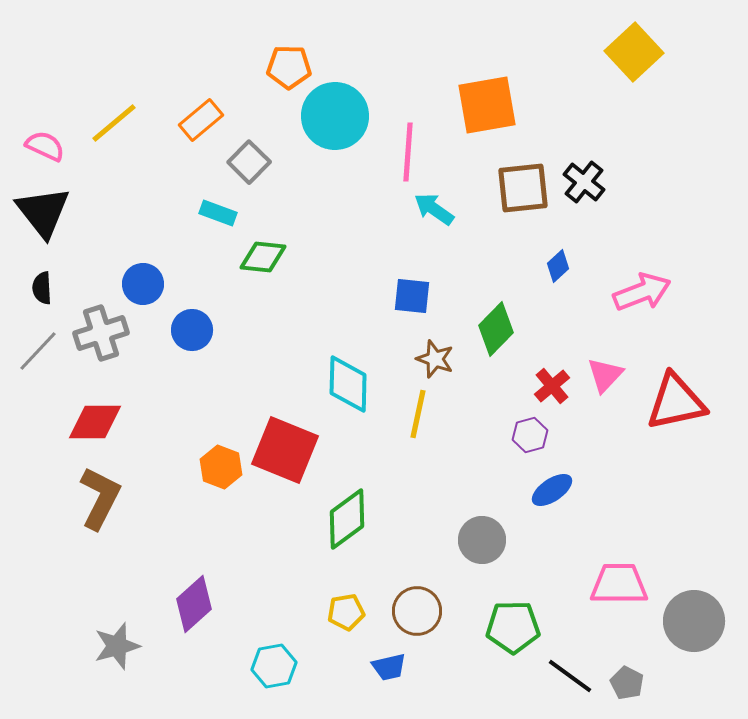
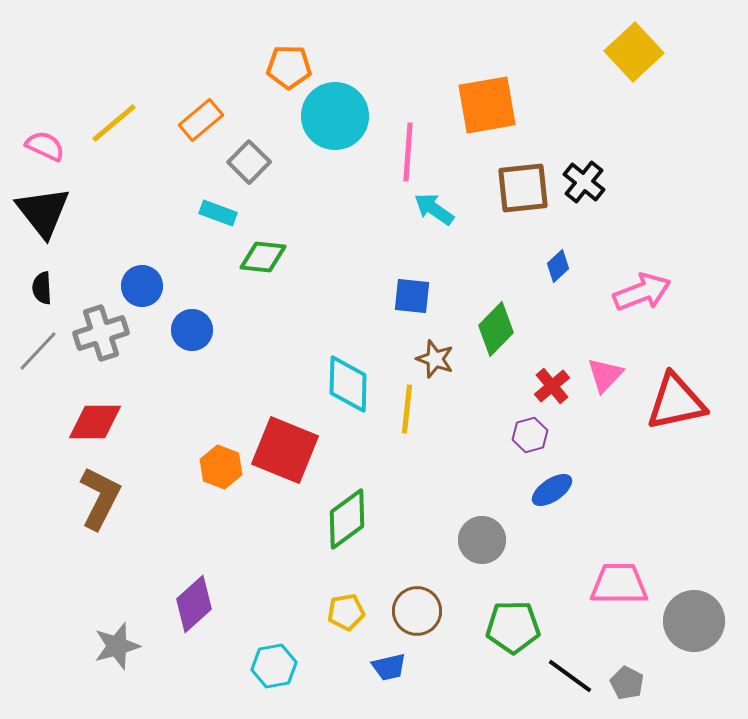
blue circle at (143, 284): moved 1 px left, 2 px down
yellow line at (418, 414): moved 11 px left, 5 px up; rotated 6 degrees counterclockwise
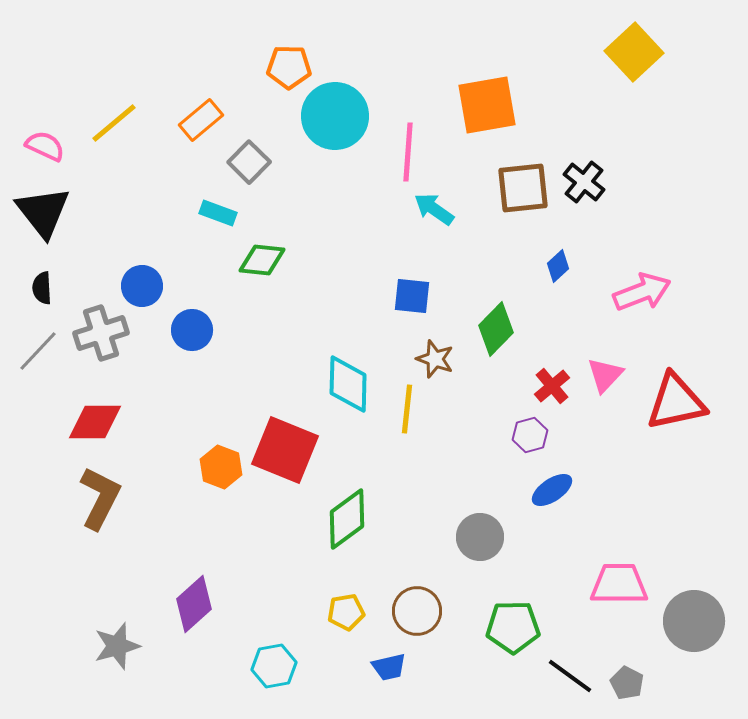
green diamond at (263, 257): moved 1 px left, 3 px down
gray circle at (482, 540): moved 2 px left, 3 px up
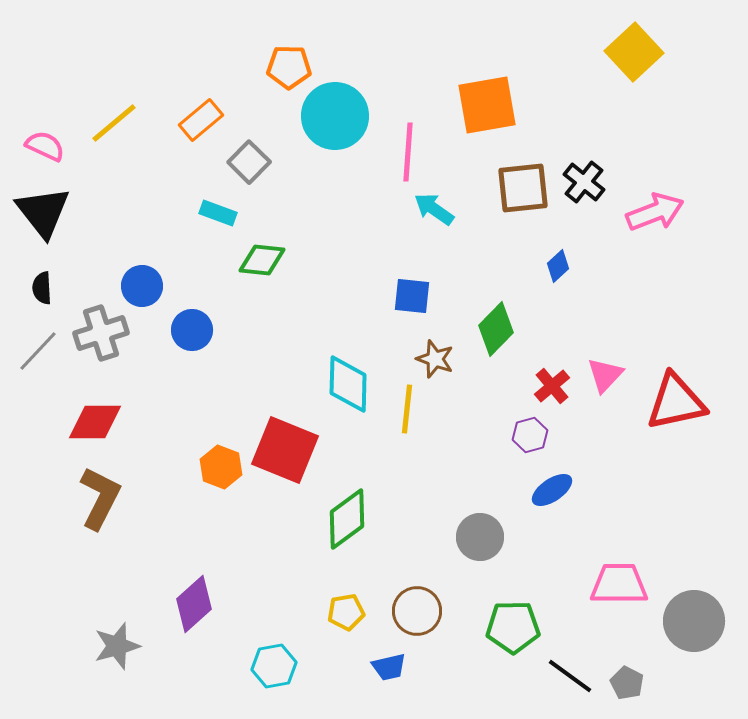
pink arrow at (642, 292): moved 13 px right, 80 px up
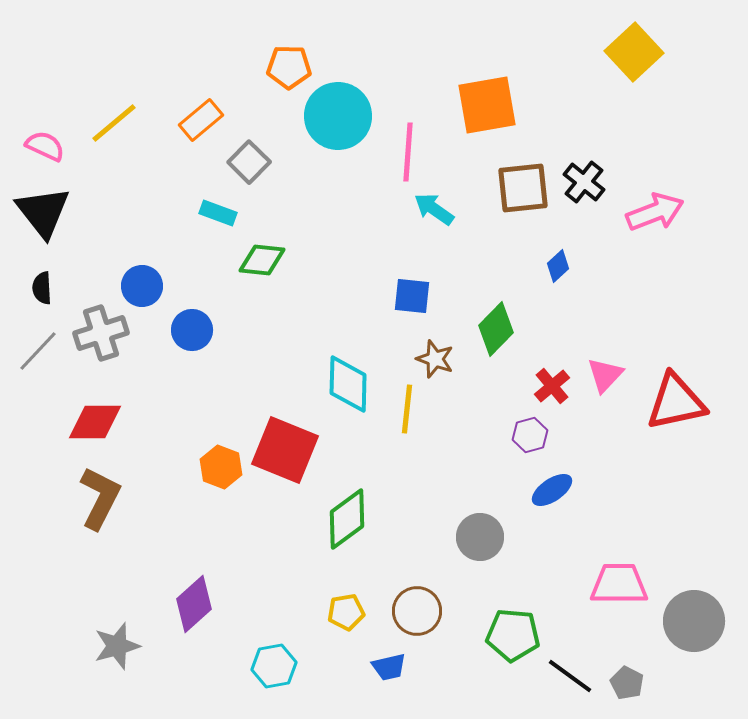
cyan circle at (335, 116): moved 3 px right
green pentagon at (513, 627): moved 8 px down; rotated 6 degrees clockwise
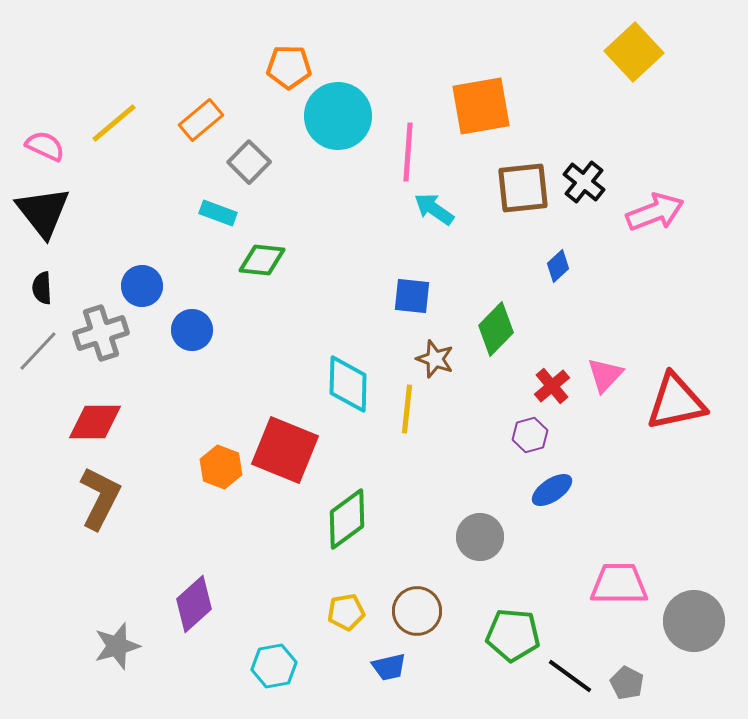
orange square at (487, 105): moved 6 px left, 1 px down
